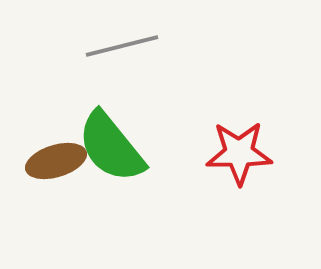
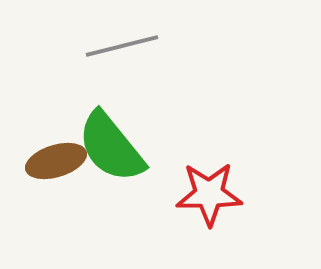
red star: moved 30 px left, 41 px down
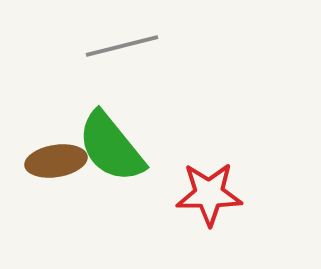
brown ellipse: rotated 8 degrees clockwise
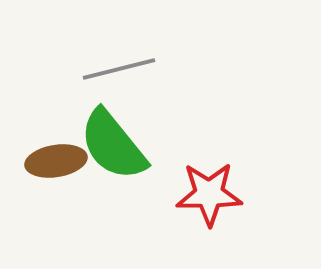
gray line: moved 3 px left, 23 px down
green semicircle: moved 2 px right, 2 px up
